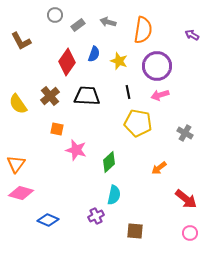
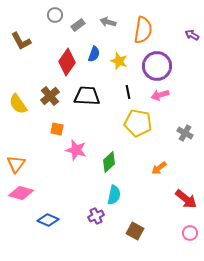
brown square: rotated 24 degrees clockwise
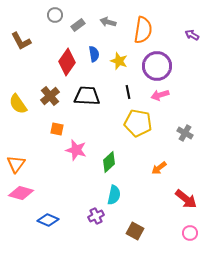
blue semicircle: rotated 28 degrees counterclockwise
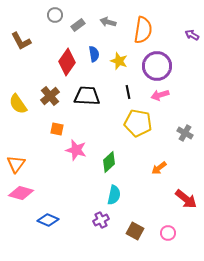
purple cross: moved 5 px right, 4 px down
pink circle: moved 22 px left
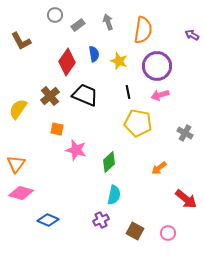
gray arrow: rotated 56 degrees clockwise
black trapezoid: moved 2 px left, 1 px up; rotated 20 degrees clockwise
yellow semicircle: moved 5 px down; rotated 70 degrees clockwise
